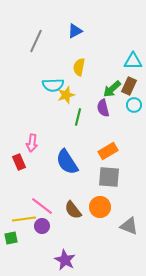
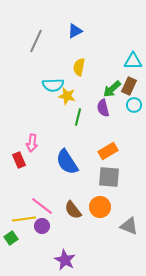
yellow star: moved 1 px right, 1 px down; rotated 30 degrees clockwise
red rectangle: moved 2 px up
green square: rotated 24 degrees counterclockwise
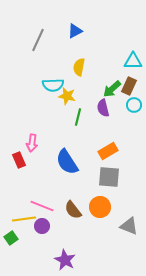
gray line: moved 2 px right, 1 px up
pink line: rotated 15 degrees counterclockwise
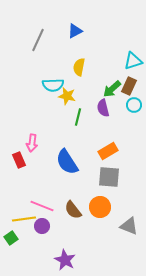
cyan triangle: rotated 18 degrees counterclockwise
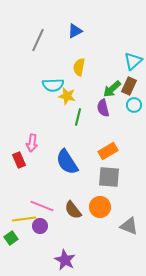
cyan triangle: rotated 24 degrees counterclockwise
purple circle: moved 2 px left
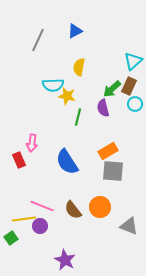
cyan circle: moved 1 px right, 1 px up
gray square: moved 4 px right, 6 px up
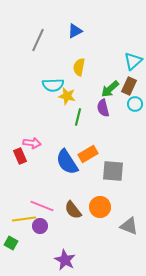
green arrow: moved 2 px left
pink arrow: rotated 90 degrees counterclockwise
orange rectangle: moved 20 px left, 3 px down
red rectangle: moved 1 px right, 4 px up
green square: moved 5 px down; rotated 24 degrees counterclockwise
